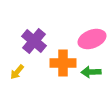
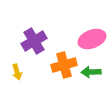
purple cross: rotated 20 degrees clockwise
orange cross: moved 1 px right, 2 px down; rotated 15 degrees counterclockwise
yellow arrow: rotated 56 degrees counterclockwise
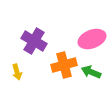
purple cross: rotated 30 degrees counterclockwise
green arrow: rotated 24 degrees clockwise
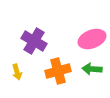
orange cross: moved 6 px left, 6 px down
green arrow: moved 1 px right, 3 px up; rotated 18 degrees counterclockwise
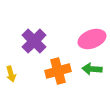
purple cross: rotated 15 degrees clockwise
yellow arrow: moved 6 px left, 2 px down
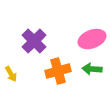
yellow arrow: rotated 14 degrees counterclockwise
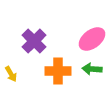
pink ellipse: rotated 16 degrees counterclockwise
orange cross: rotated 15 degrees clockwise
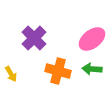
purple cross: moved 3 px up
orange cross: rotated 15 degrees clockwise
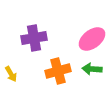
purple cross: rotated 35 degrees clockwise
orange cross: rotated 30 degrees counterclockwise
